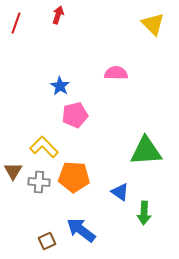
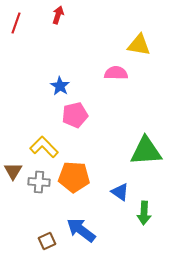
yellow triangle: moved 14 px left, 21 px down; rotated 35 degrees counterclockwise
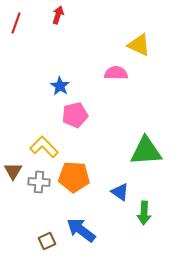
yellow triangle: rotated 15 degrees clockwise
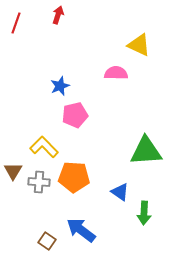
blue star: rotated 18 degrees clockwise
brown square: rotated 30 degrees counterclockwise
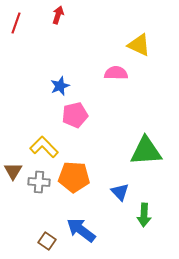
blue triangle: rotated 12 degrees clockwise
green arrow: moved 2 px down
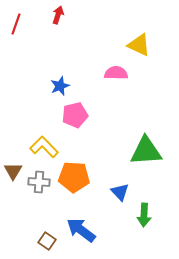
red line: moved 1 px down
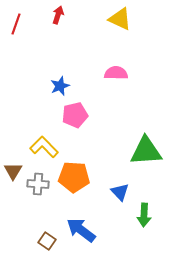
yellow triangle: moved 19 px left, 26 px up
gray cross: moved 1 px left, 2 px down
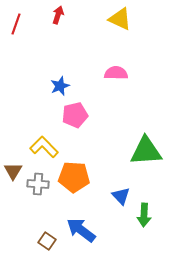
blue triangle: moved 1 px right, 4 px down
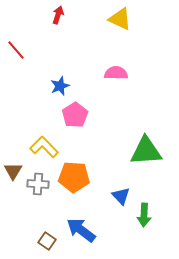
red line: moved 26 px down; rotated 60 degrees counterclockwise
pink pentagon: rotated 20 degrees counterclockwise
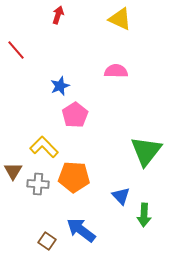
pink semicircle: moved 2 px up
green triangle: rotated 48 degrees counterclockwise
